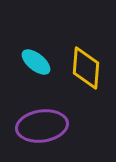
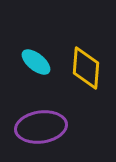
purple ellipse: moved 1 px left, 1 px down
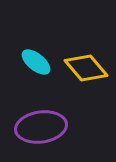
yellow diamond: rotated 45 degrees counterclockwise
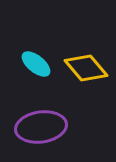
cyan ellipse: moved 2 px down
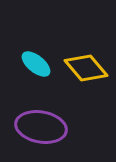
purple ellipse: rotated 18 degrees clockwise
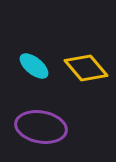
cyan ellipse: moved 2 px left, 2 px down
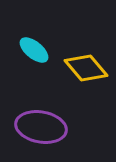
cyan ellipse: moved 16 px up
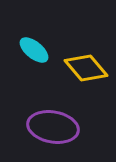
purple ellipse: moved 12 px right
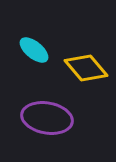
purple ellipse: moved 6 px left, 9 px up
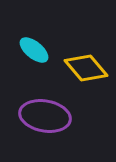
purple ellipse: moved 2 px left, 2 px up
